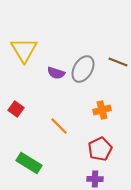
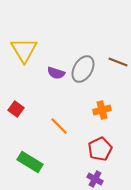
green rectangle: moved 1 px right, 1 px up
purple cross: rotated 28 degrees clockwise
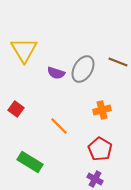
red pentagon: rotated 15 degrees counterclockwise
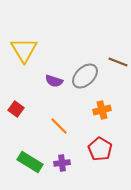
gray ellipse: moved 2 px right, 7 px down; rotated 16 degrees clockwise
purple semicircle: moved 2 px left, 8 px down
purple cross: moved 33 px left, 16 px up; rotated 35 degrees counterclockwise
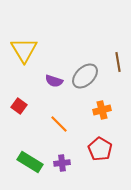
brown line: rotated 60 degrees clockwise
red square: moved 3 px right, 3 px up
orange line: moved 2 px up
